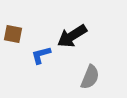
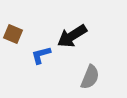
brown square: rotated 12 degrees clockwise
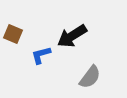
gray semicircle: rotated 15 degrees clockwise
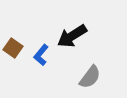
brown square: moved 14 px down; rotated 12 degrees clockwise
blue L-shape: rotated 35 degrees counterclockwise
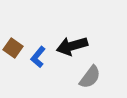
black arrow: moved 10 px down; rotated 16 degrees clockwise
blue L-shape: moved 3 px left, 2 px down
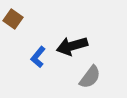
brown square: moved 29 px up
